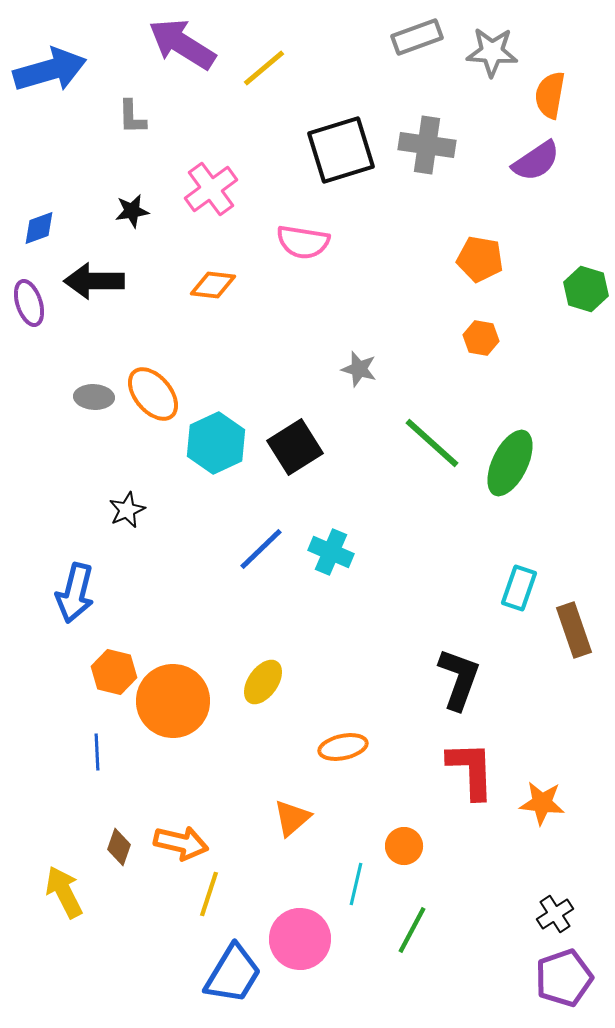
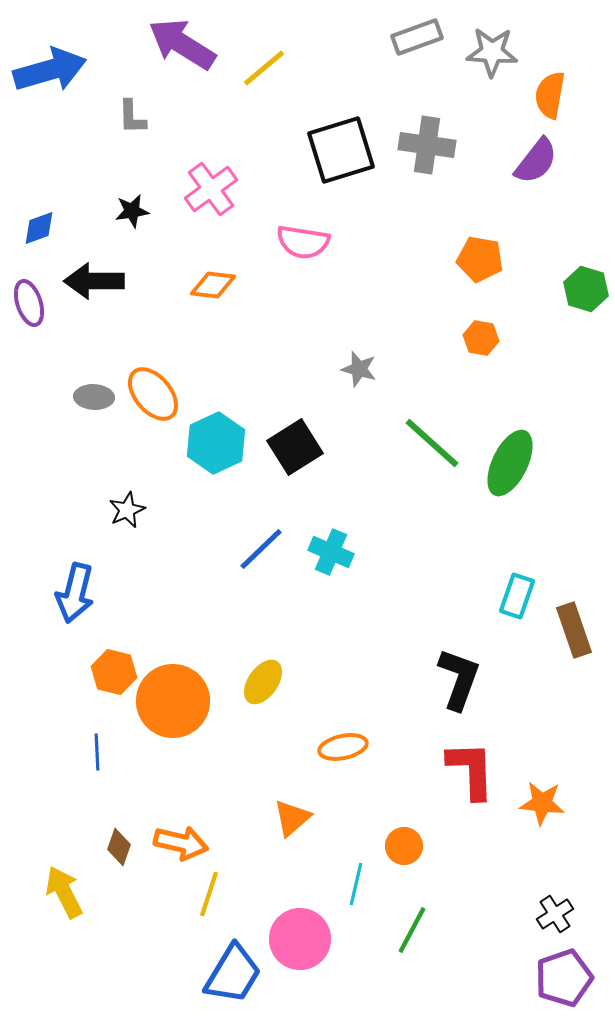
purple semicircle at (536, 161): rotated 18 degrees counterclockwise
cyan rectangle at (519, 588): moved 2 px left, 8 px down
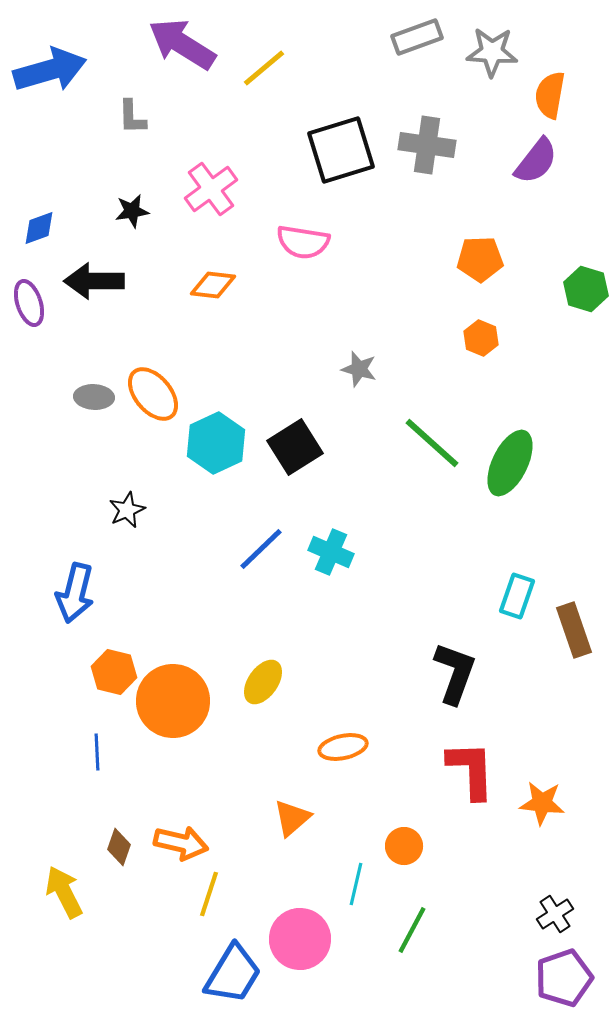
orange pentagon at (480, 259): rotated 12 degrees counterclockwise
orange hexagon at (481, 338): rotated 12 degrees clockwise
black L-shape at (459, 679): moved 4 px left, 6 px up
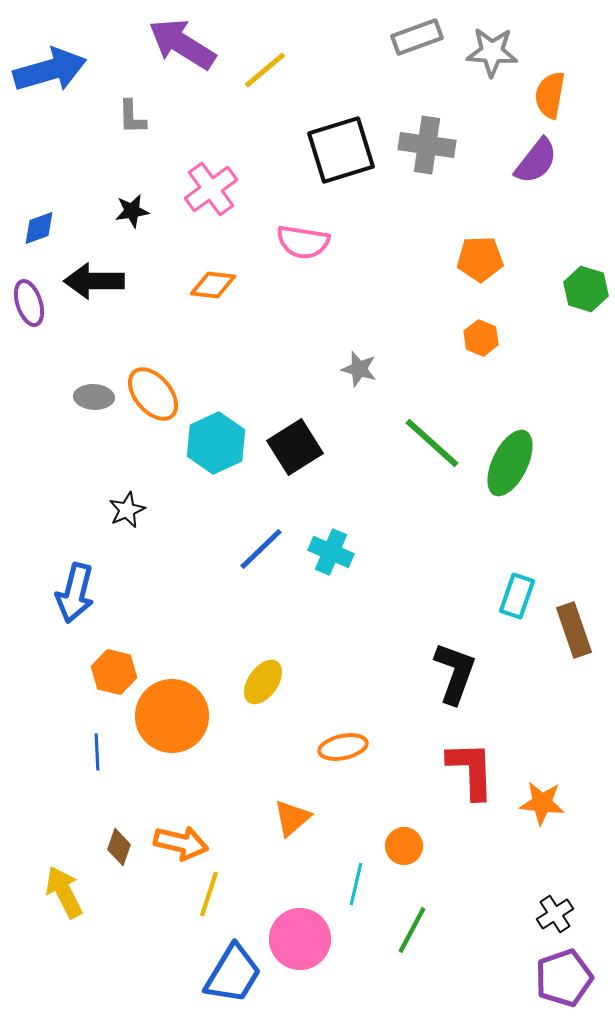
yellow line at (264, 68): moved 1 px right, 2 px down
orange circle at (173, 701): moved 1 px left, 15 px down
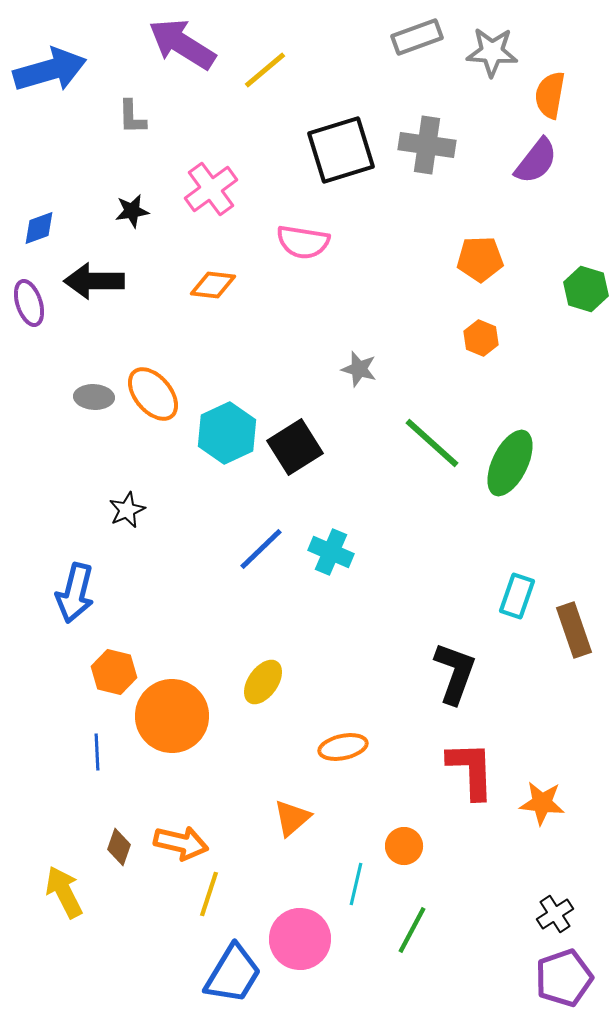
cyan hexagon at (216, 443): moved 11 px right, 10 px up
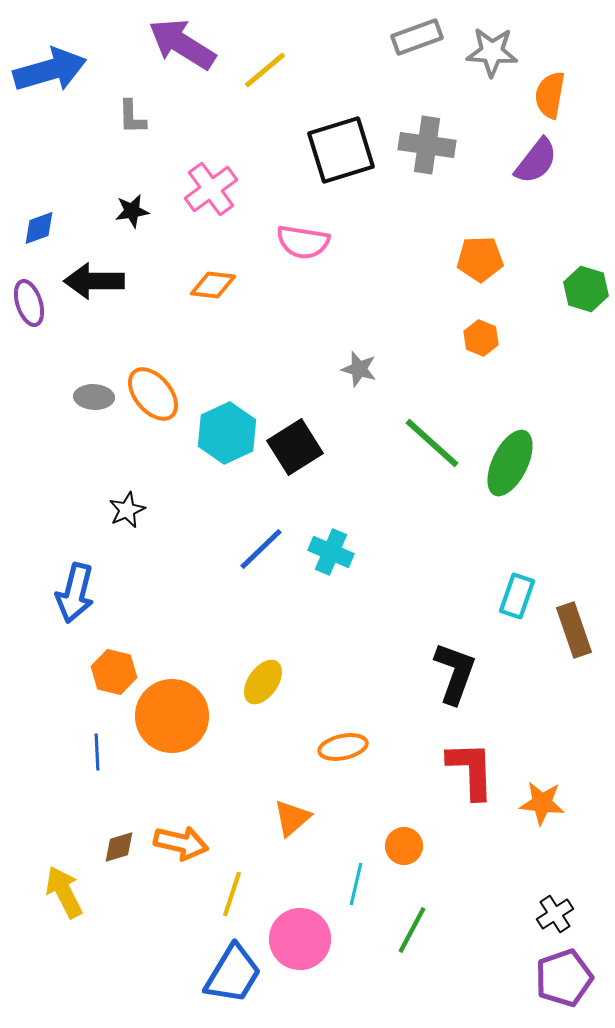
brown diamond at (119, 847): rotated 54 degrees clockwise
yellow line at (209, 894): moved 23 px right
